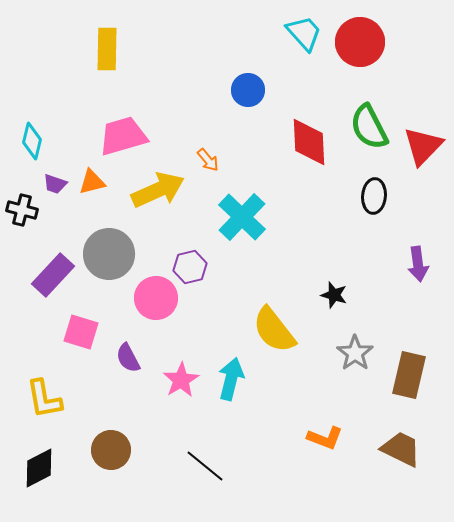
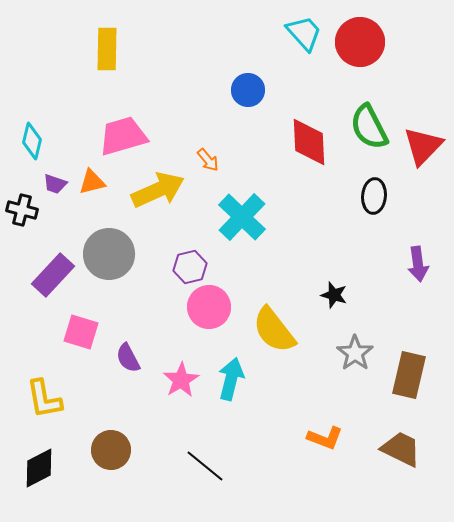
pink circle: moved 53 px right, 9 px down
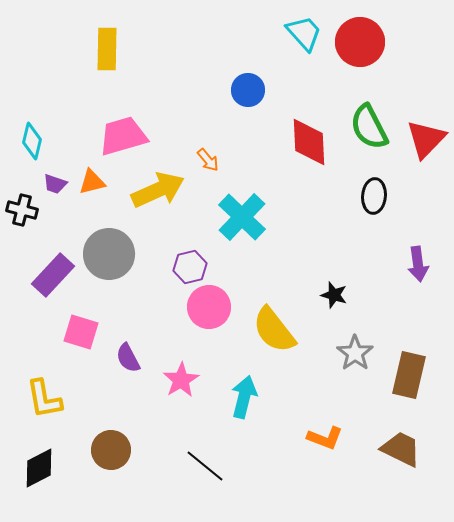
red triangle: moved 3 px right, 7 px up
cyan arrow: moved 13 px right, 18 px down
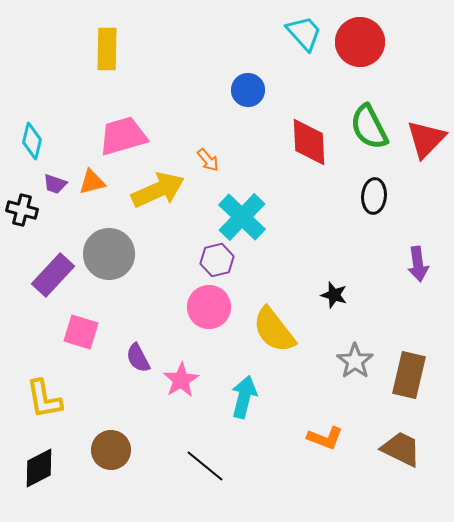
purple hexagon: moved 27 px right, 7 px up
gray star: moved 8 px down
purple semicircle: moved 10 px right
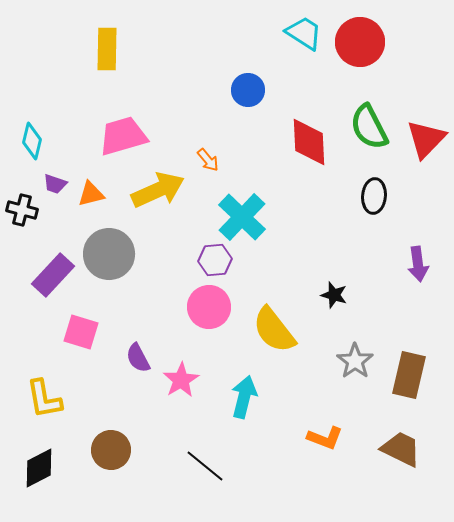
cyan trapezoid: rotated 15 degrees counterclockwise
orange triangle: moved 1 px left, 12 px down
purple hexagon: moved 2 px left; rotated 8 degrees clockwise
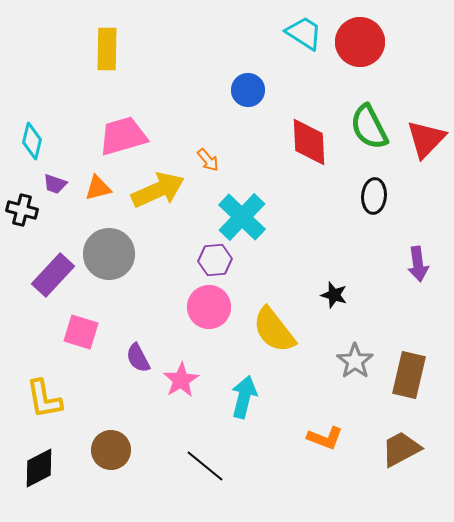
orange triangle: moved 7 px right, 6 px up
brown trapezoid: rotated 54 degrees counterclockwise
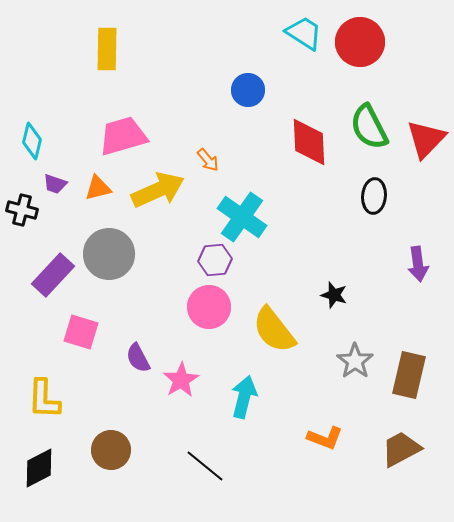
cyan cross: rotated 9 degrees counterclockwise
yellow L-shape: rotated 12 degrees clockwise
